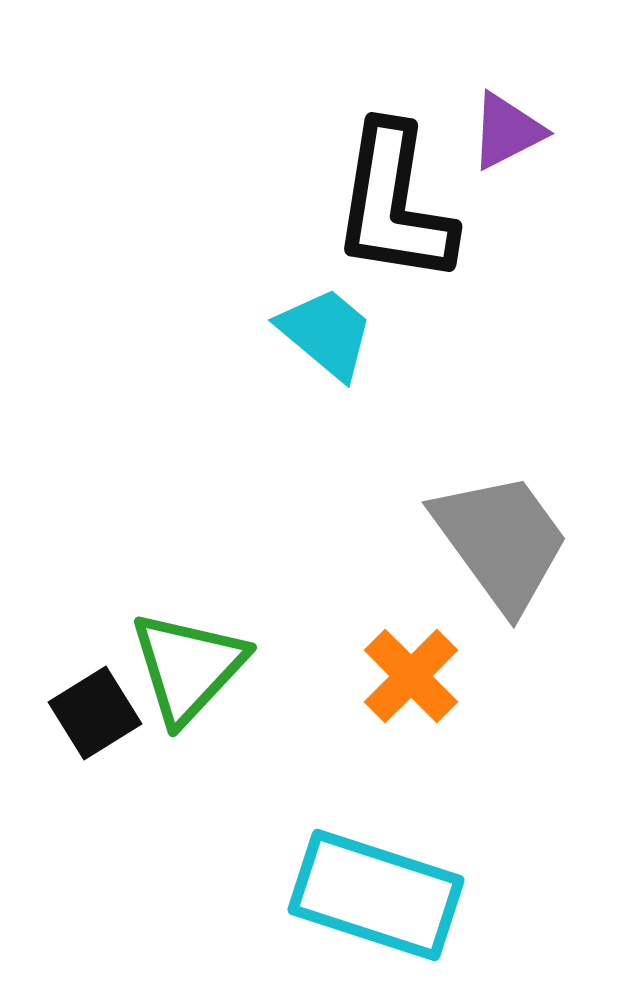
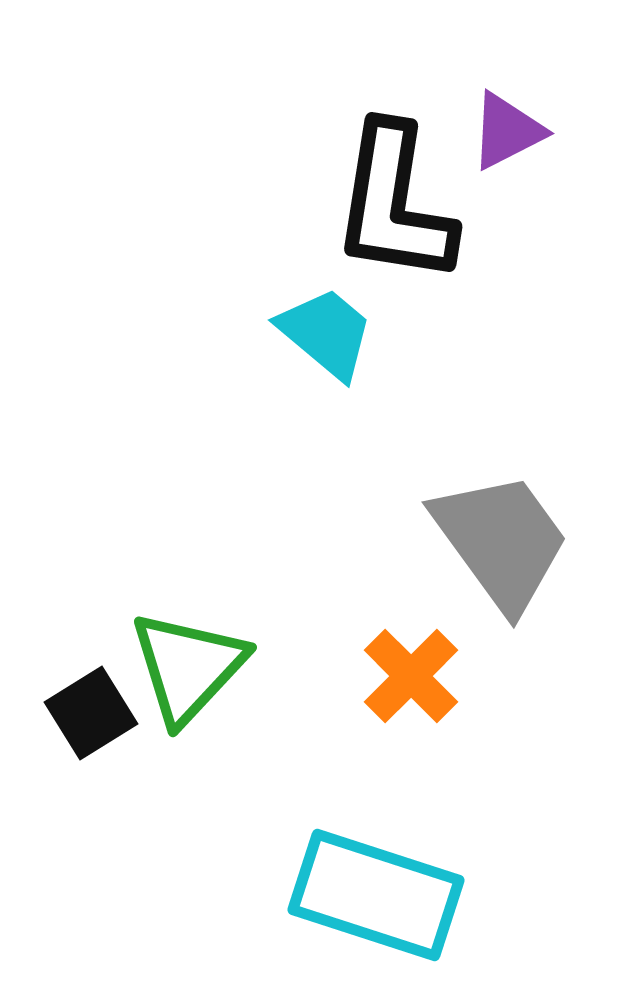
black square: moved 4 px left
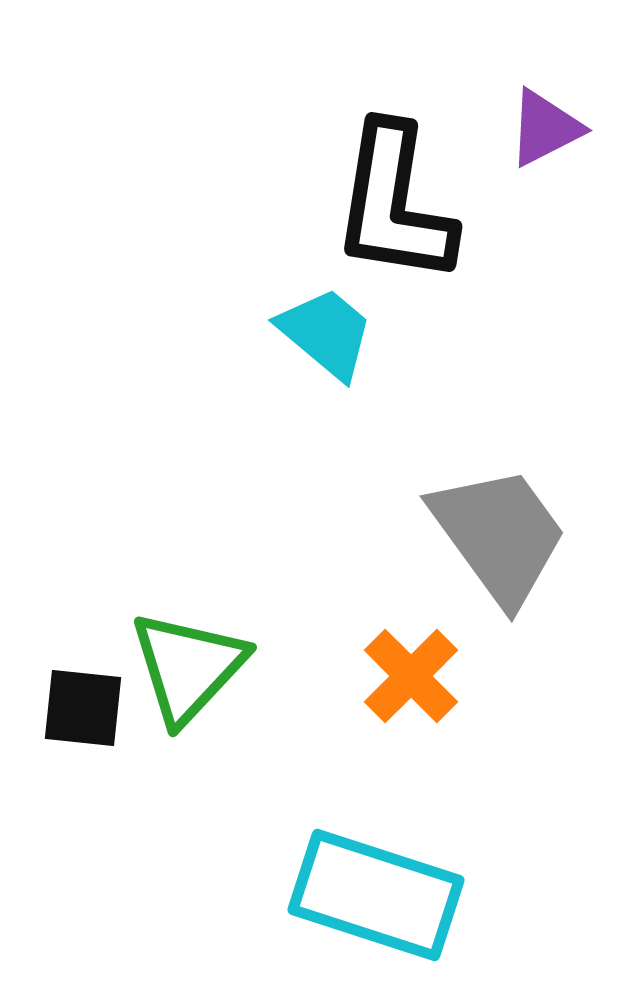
purple triangle: moved 38 px right, 3 px up
gray trapezoid: moved 2 px left, 6 px up
black square: moved 8 px left, 5 px up; rotated 38 degrees clockwise
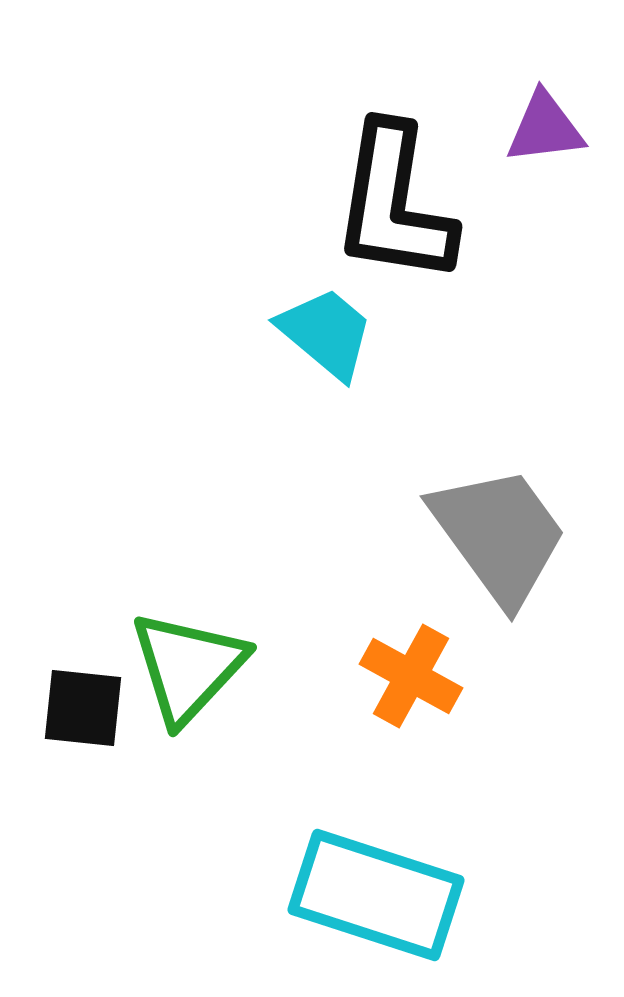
purple triangle: rotated 20 degrees clockwise
orange cross: rotated 16 degrees counterclockwise
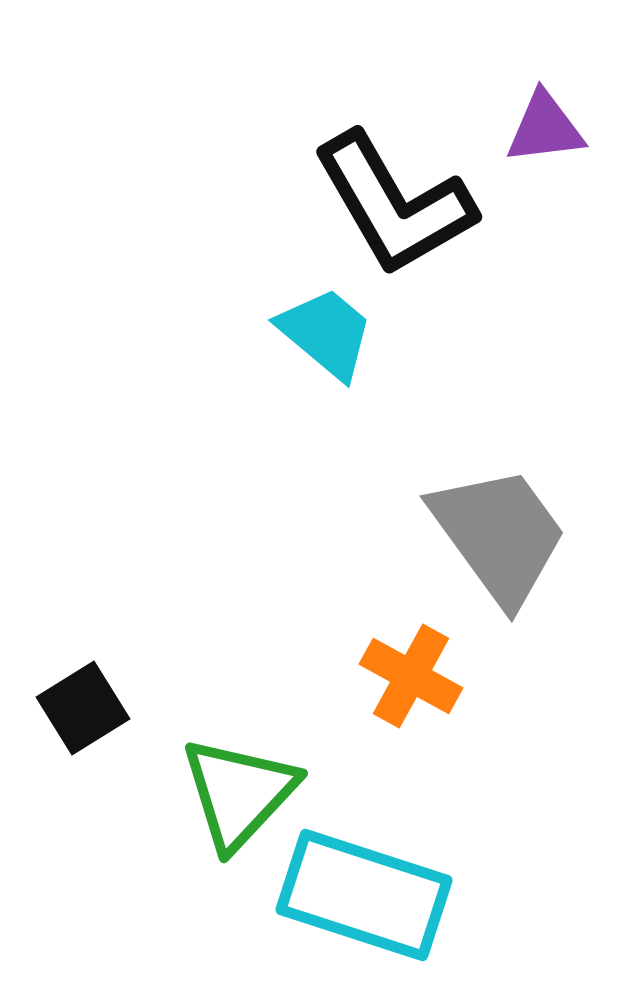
black L-shape: rotated 39 degrees counterclockwise
green triangle: moved 51 px right, 126 px down
black square: rotated 38 degrees counterclockwise
cyan rectangle: moved 12 px left
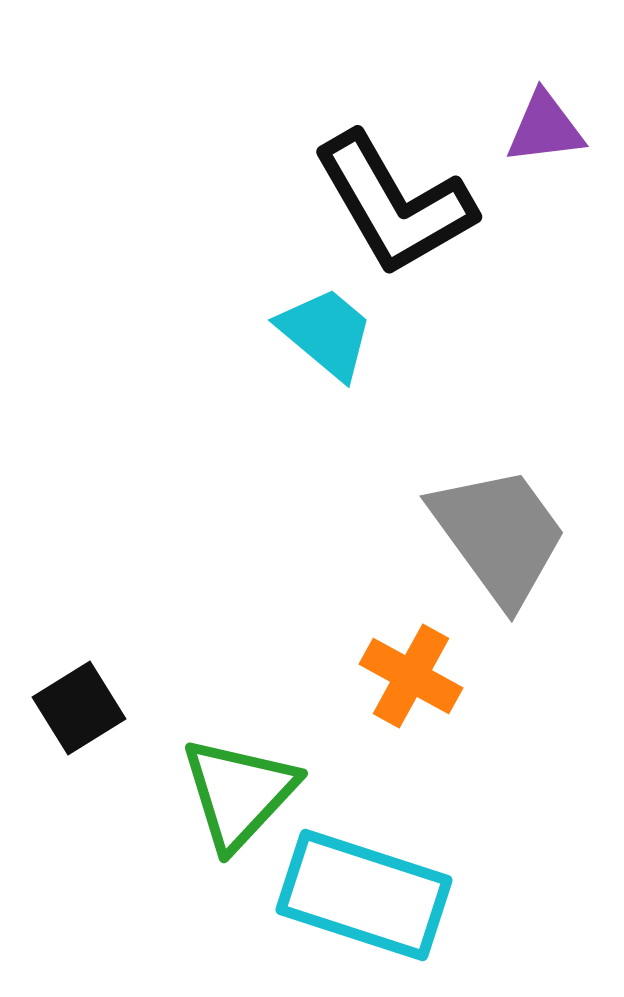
black square: moved 4 px left
